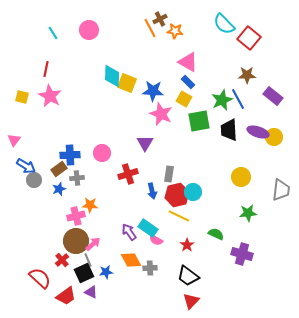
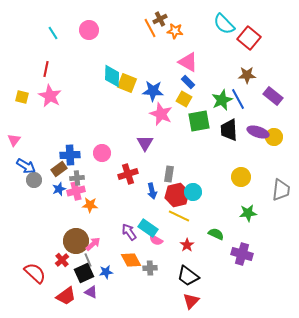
pink cross at (76, 216): moved 25 px up
red semicircle at (40, 278): moved 5 px left, 5 px up
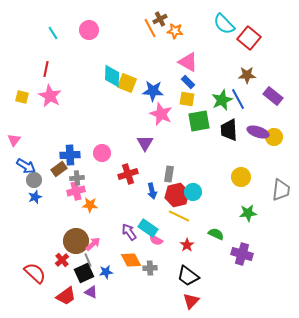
yellow square at (184, 99): moved 3 px right; rotated 21 degrees counterclockwise
blue star at (59, 189): moved 24 px left, 8 px down
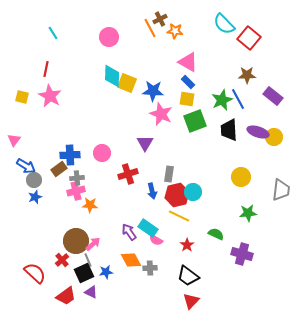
pink circle at (89, 30): moved 20 px right, 7 px down
green square at (199, 121): moved 4 px left; rotated 10 degrees counterclockwise
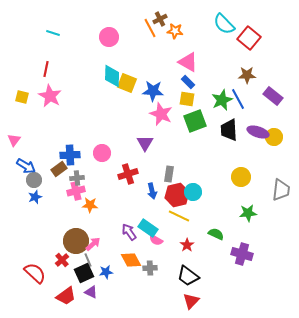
cyan line at (53, 33): rotated 40 degrees counterclockwise
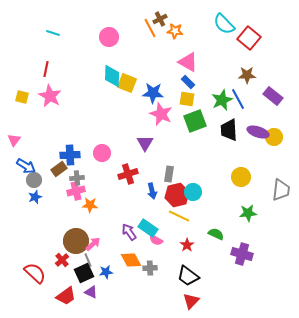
blue star at (153, 91): moved 2 px down
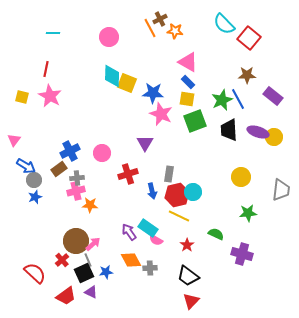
cyan line at (53, 33): rotated 16 degrees counterclockwise
blue cross at (70, 155): moved 4 px up; rotated 24 degrees counterclockwise
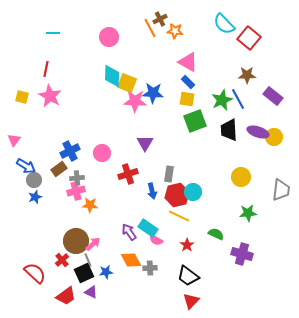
pink star at (161, 114): moved 26 px left, 13 px up; rotated 20 degrees counterclockwise
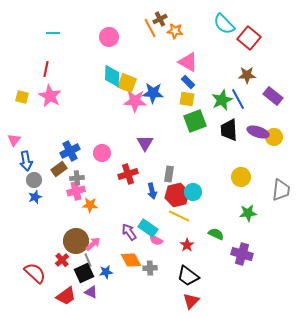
blue arrow at (26, 166): moved 5 px up; rotated 48 degrees clockwise
